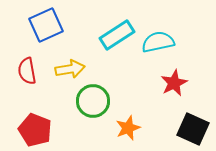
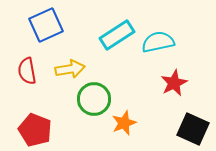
green circle: moved 1 px right, 2 px up
orange star: moved 4 px left, 5 px up
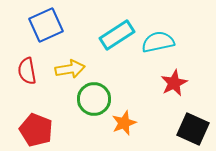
red pentagon: moved 1 px right
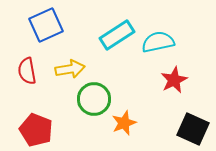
red star: moved 3 px up
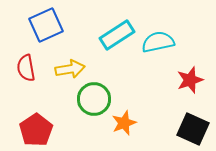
red semicircle: moved 1 px left, 3 px up
red star: moved 16 px right; rotated 8 degrees clockwise
red pentagon: rotated 16 degrees clockwise
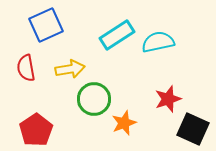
red star: moved 22 px left, 19 px down
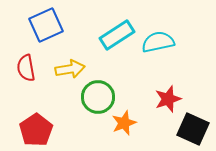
green circle: moved 4 px right, 2 px up
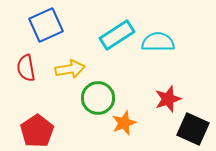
cyan semicircle: rotated 12 degrees clockwise
green circle: moved 1 px down
red pentagon: moved 1 px right, 1 px down
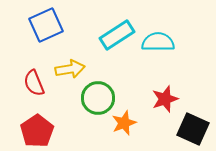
red semicircle: moved 8 px right, 15 px down; rotated 12 degrees counterclockwise
red star: moved 3 px left
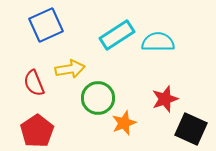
black square: moved 2 px left
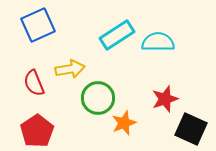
blue square: moved 8 px left
